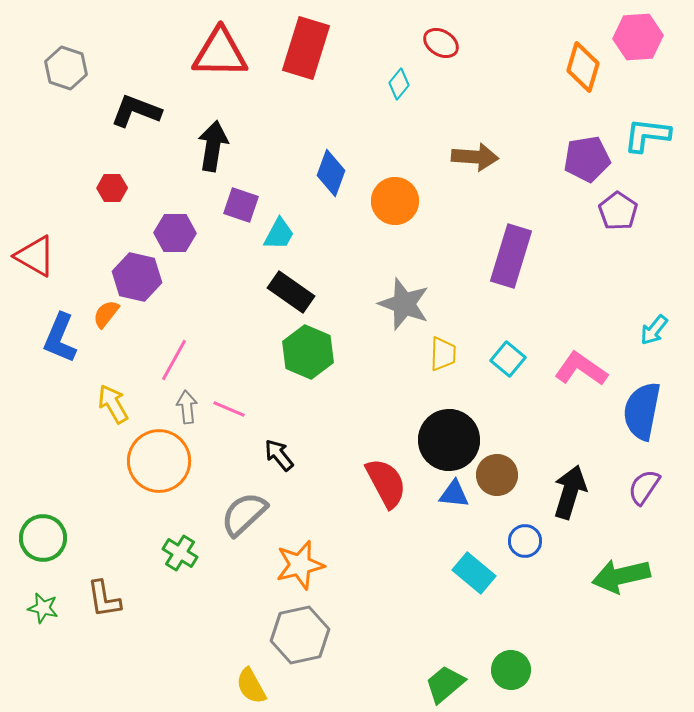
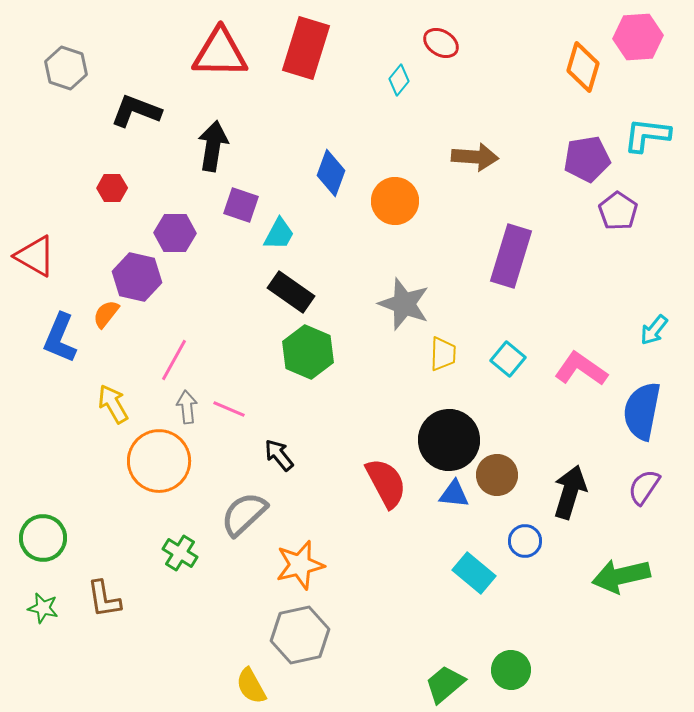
cyan diamond at (399, 84): moved 4 px up
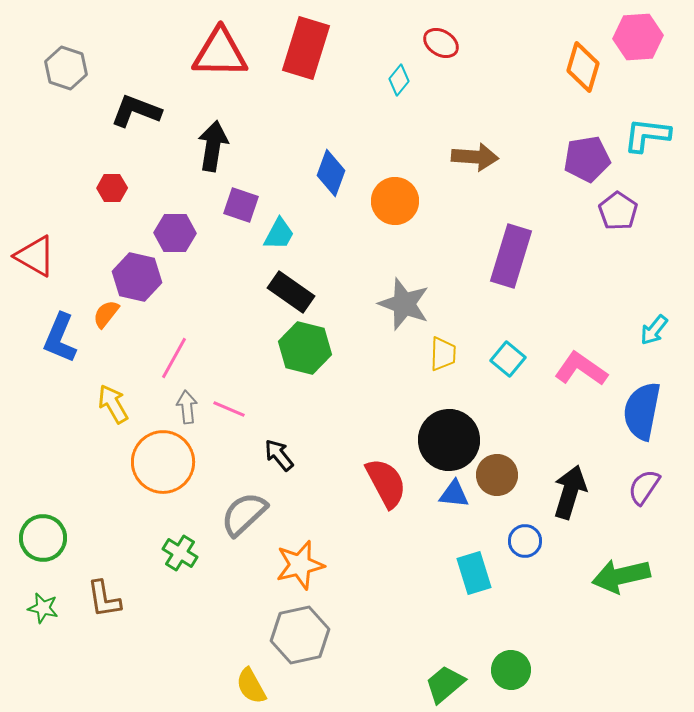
green hexagon at (308, 352): moved 3 px left, 4 px up; rotated 9 degrees counterclockwise
pink line at (174, 360): moved 2 px up
orange circle at (159, 461): moved 4 px right, 1 px down
cyan rectangle at (474, 573): rotated 33 degrees clockwise
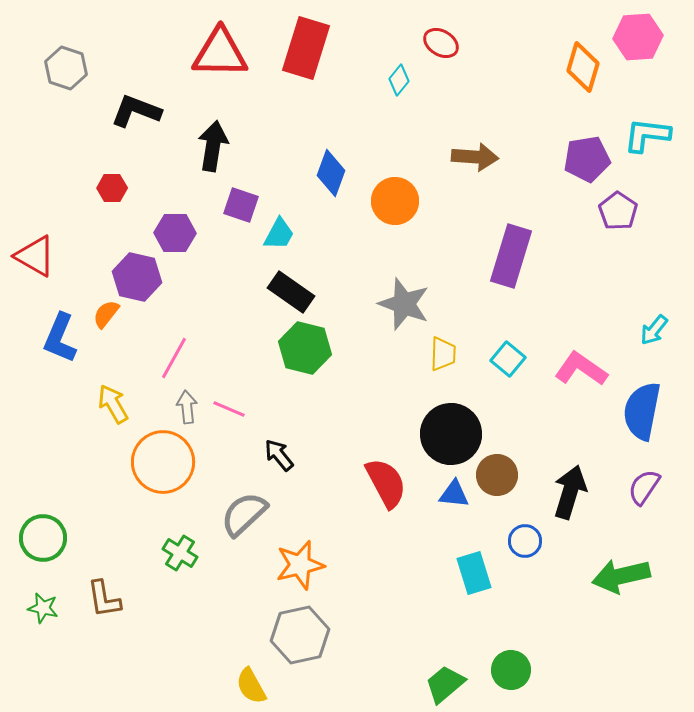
black circle at (449, 440): moved 2 px right, 6 px up
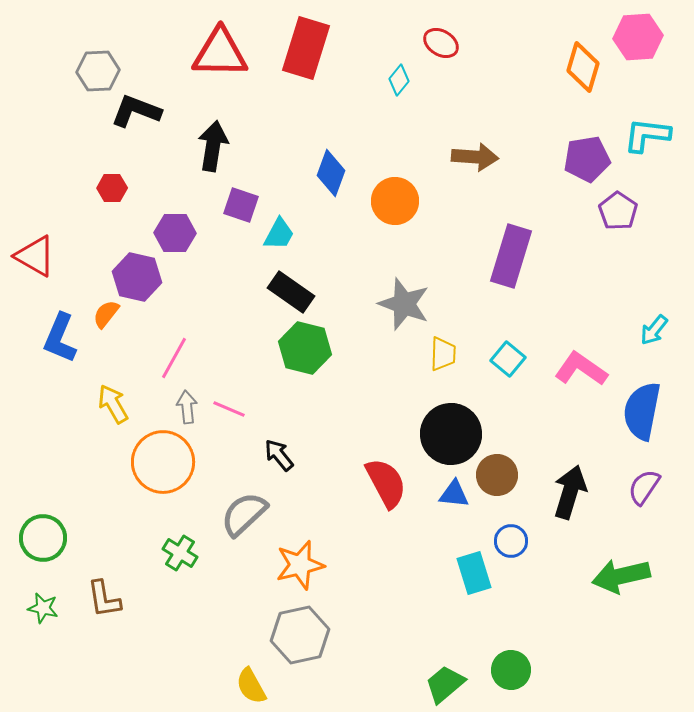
gray hexagon at (66, 68): moved 32 px right, 3 px down; rotated 21 degrees counterclockwise
blue circle at (525, 541): moved 14 px left
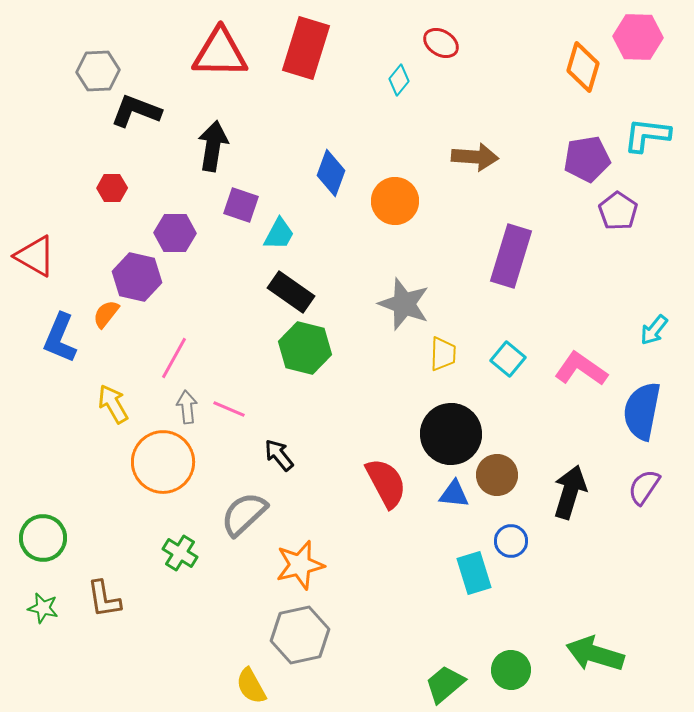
pink hexagon at (638, 37): rotated 6 degrees clockwise
green arrow at (621, 576): moved 26 px left, 78 px down; rotated 30 degrees clockwise
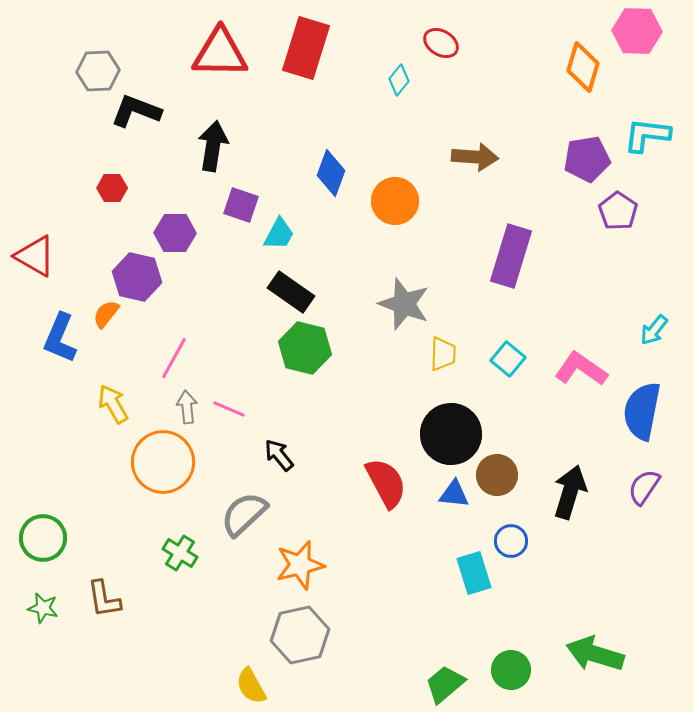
pink hexagon at (638, 37): moved 1 px left, 6 px up
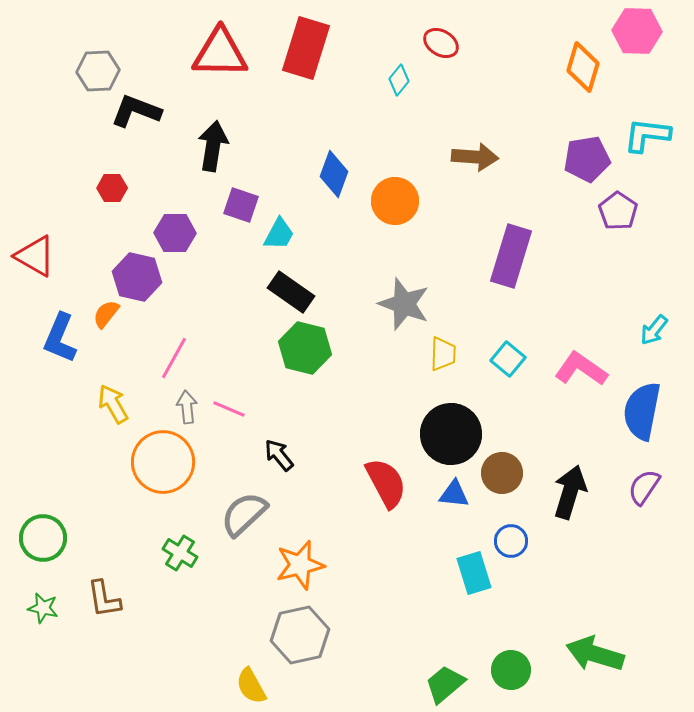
blue diamond at (331, 173): moved 3 px right, 1 px down
brown circle at (497, 475): moved 5 px right, 2 px up
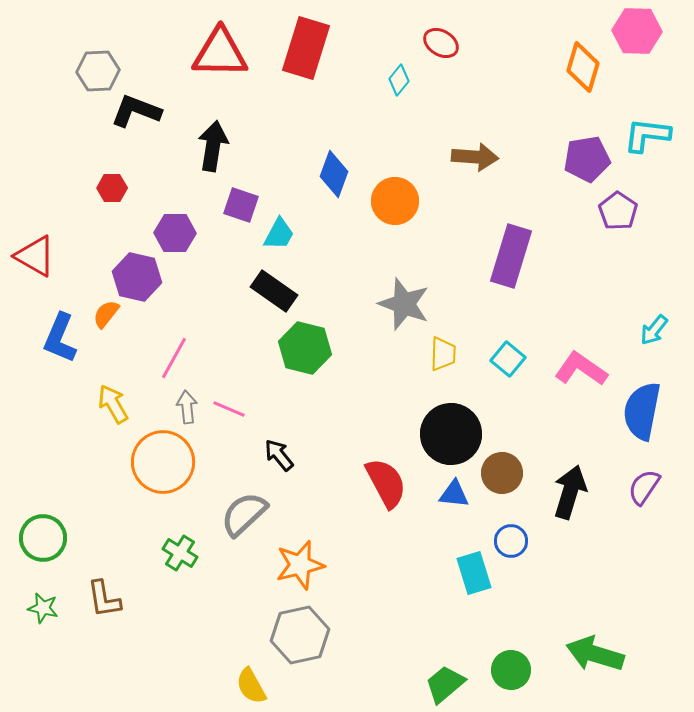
black rectangle at (291, 292): moved 17 px left, 1 px up
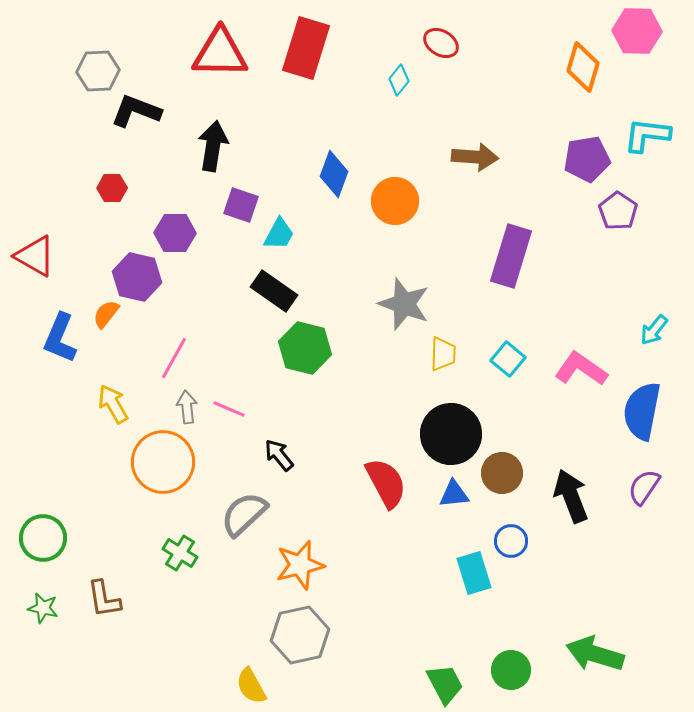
black arrow at (570, 492): moved 1 px right, 4 px down; rotated 38 degrees counterclockwise
blue triangle at (454, 494): rotated 12 degrees counterclockwise
green trapezoid at (445, 684): rotated 102 degrees clockwise
